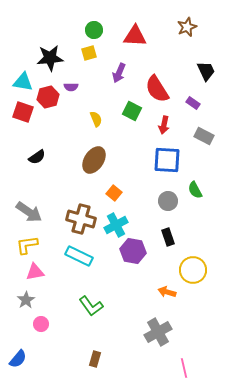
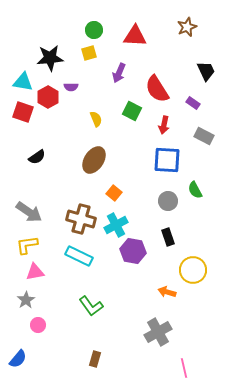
red hexagon: rotated 15 degrees counterclockwise
pink circle: moved 3 px left, 1 px down
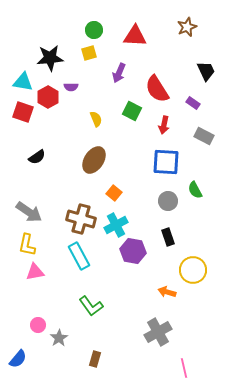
blue square: moved 1 px left, 2 px down
yellow L-shape: rotated 70 degrees counterclockwise
cyan rectangle: rotated 36 degrees clockwise
gray star: moved 33 px right, 38 px down
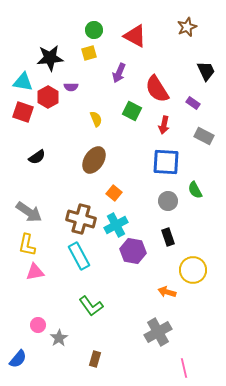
red triangle: rotated 25 degrees clockwise
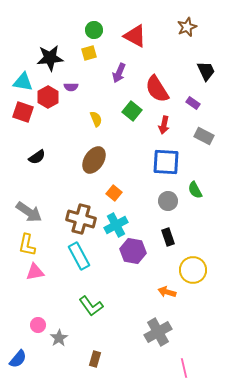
green square: rotated 12 degrees clockwise
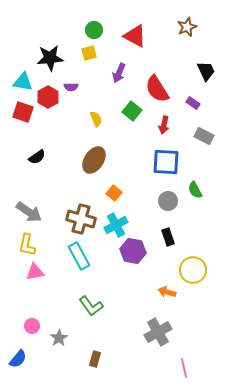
pink circle: moved 6 px left, 1 px down
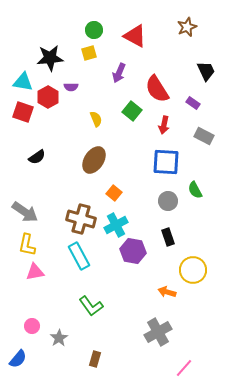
gray arrow: moved 4 px left
pink line: rotated 54 degrees clockwise
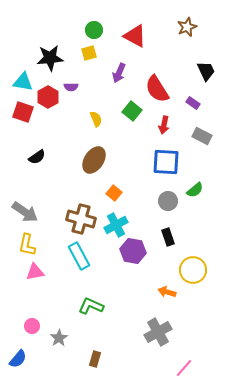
gray rectangle: moved 2 px left
green semicircle: rotated 102 degrees counterclockwise
green L-shape: rotated 150 degrees clockwise
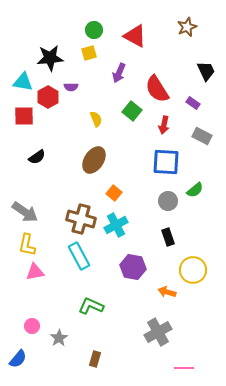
red square: moved 1 px right, 4 px down; rotated 20 degrees counterclockwise
purple hexagon: moved 16 px down
pink line: rotated 48 degrees clockwise
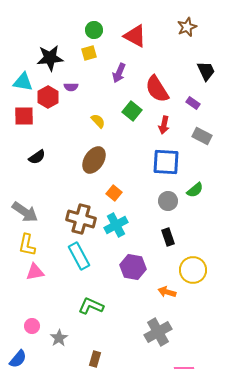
yellow semicircle: moved 2 px right, 2 px down; rotated 21 degrees counterclockwise
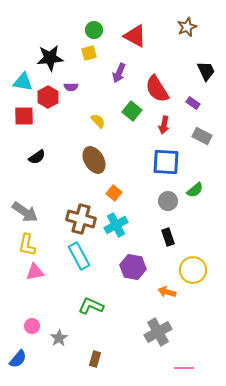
brown ellipse: rotated 64 degrees counterclockwise
